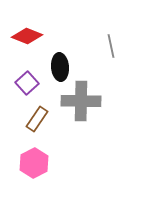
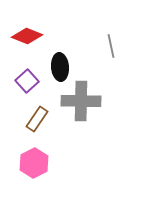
purple square: moved 2 px up
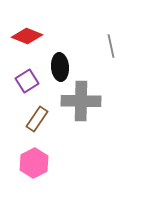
purple square: rotated 10 degrees clockwise
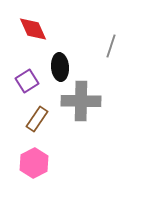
red diamond: moved 6 px right, 7 px up; rotated 44 degrees clockwise
gray line: rotated 30 degrees clockwise
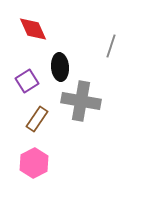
gray cross: rotated 9 degrees clockwise
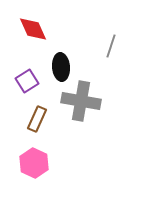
black ellipse: moved 1 px right
brown rectangle: rotated 10 degrees counterclockwise
pink hexagon: rotated 8 degrees counterclockwise
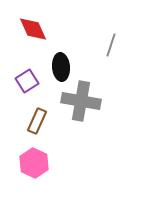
gray line: moved 1 px up
brown rectangle: moved 2 px down
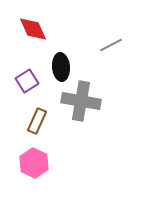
gray line: rotated 45 degrees clockwise
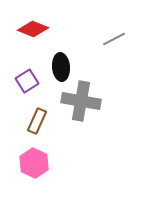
red diamond: rotated 44 degrees counterclockwise
gray line: moved 3 px right, 6 px up
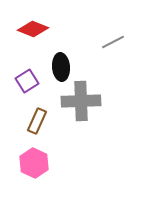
gray line: moved 1 px left, 3 px down
gray cross: rotated 12 degrees counterclockwise
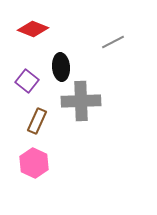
purple square: rotated 20 degrees counterclockwise
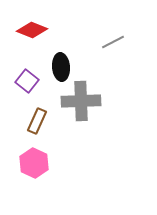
red diamond: moved 1 px left, 1 px down
